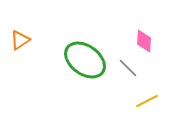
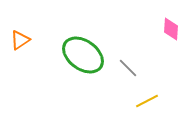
pink diamond: moved 27 px right, 12 px up
green ellipse: moved 2 px left, 5 px up
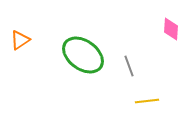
gray line: moved 1 px right, 2 px up; rotated 25 degrees clockwise
yellow line: rotated 20 degrees clockwise
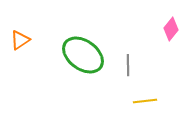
pink diamond: rotated 35 degrees clockwise
gray line: moved 1 px left, 1 px up; rotated 20 degrees clockwise
yellow line: moved 2 px left
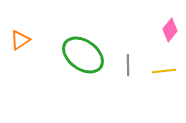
pink diamond: moved 1 px left, 1 px down
yellow line: moved 19 px right, 30 px up
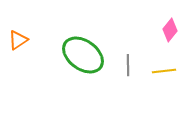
orange triangle: moved 2 px left
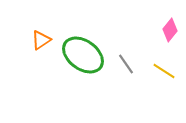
orange triangle: moved 23 px right
gray line: moved 2 px left, 1 px up; rotated 35 degrees counterclockwise
yellow line: rotated 40 degrees clockwise
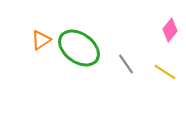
green ellipse: moved 4 px left, 7 px up
yellow line: moved 1 px right, 1 px down
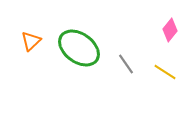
orange triangle: moved 10 px left, 1 px down; rotated 10 degrees counterclockwise
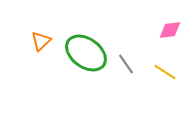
pink diamond: rotated 45 degrees clockwise
orange triangle: moved 10 px right
green ellipse: moved 7 px right, 5 px down
